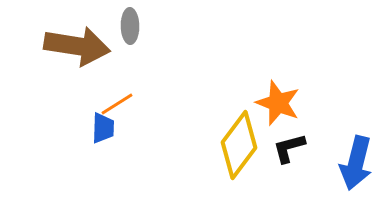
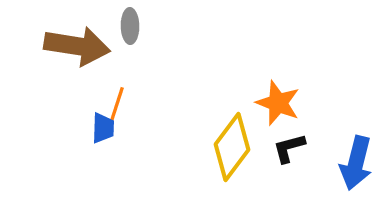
orange line: rotated 40 degrees counterclockwise
yellow diamond: moved 7 px left, 2 px down
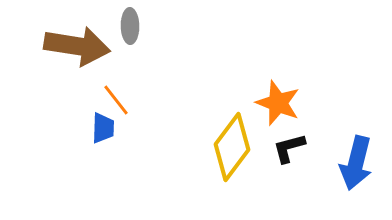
orange line: moved 1 px left, 4 px up; rotated 56 degrees counterclockwise
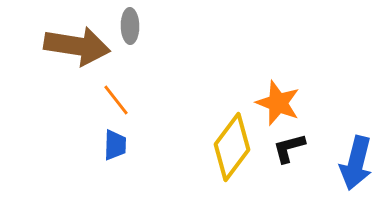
blue trapezoid: moved 12 px right, 17 px down
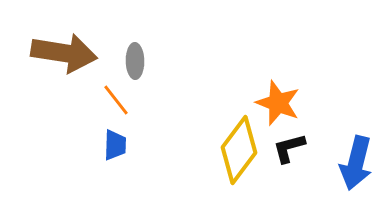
gray ellipse: moved 5 px right, 35 px down
brown arrow: moved 13 px left, 7 px down
yellow diamond: moved 7 px right, 3 px down
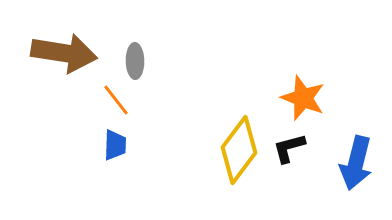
orange star: moved 25 px right, 5 px up
